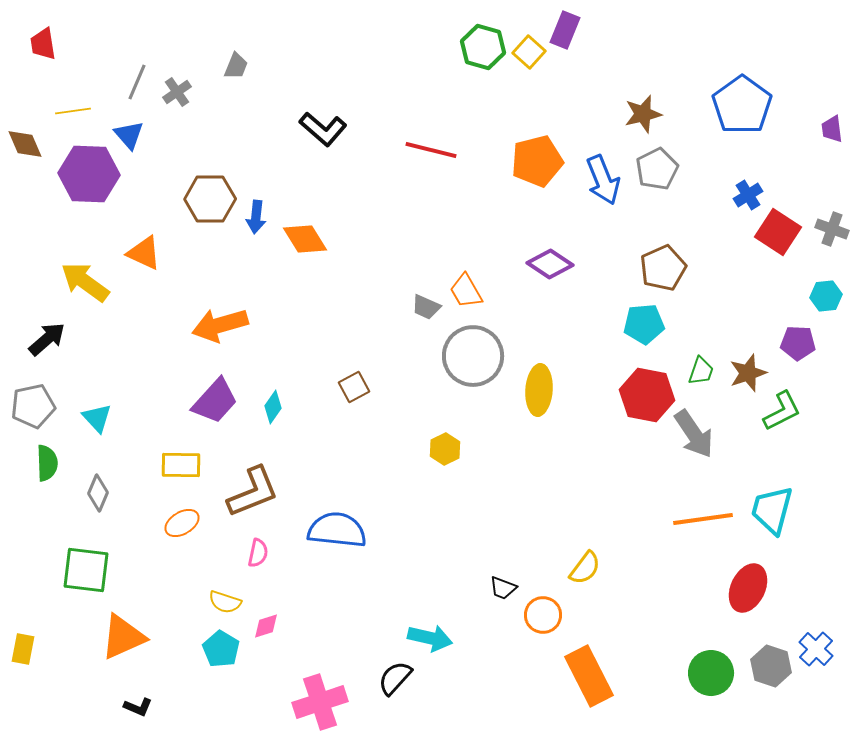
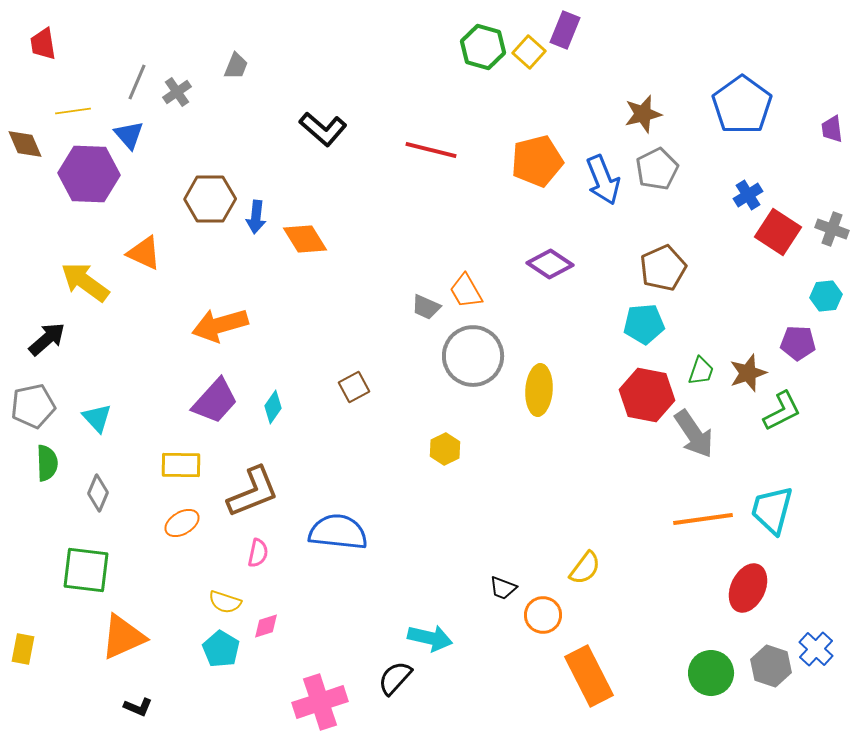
blue semicircle at (337, 530): moved 1 px right, 2 px down
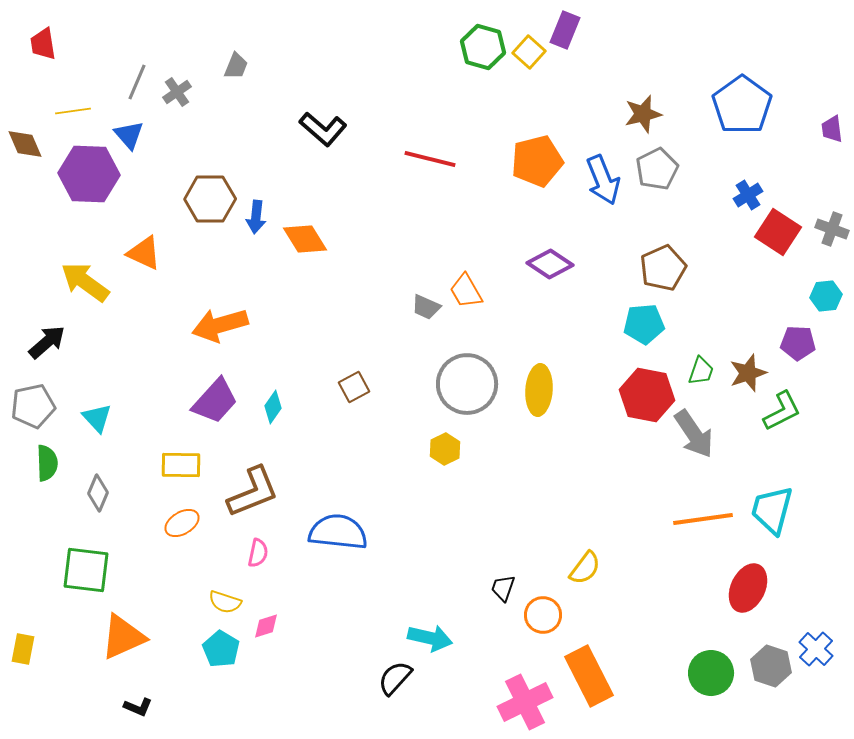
red line at (431, 150): moved 1 px left, 9 px down
black arrow at (47, 339): moved 3 px down
gray circle at (473, 356): moved 6 px left, 28 px down
black trapezoid at (503, 588): rotated 88 degrees clockwise
pink cross at (320, 702): moved 205 px right; rotated 8 degrees counterclockwise
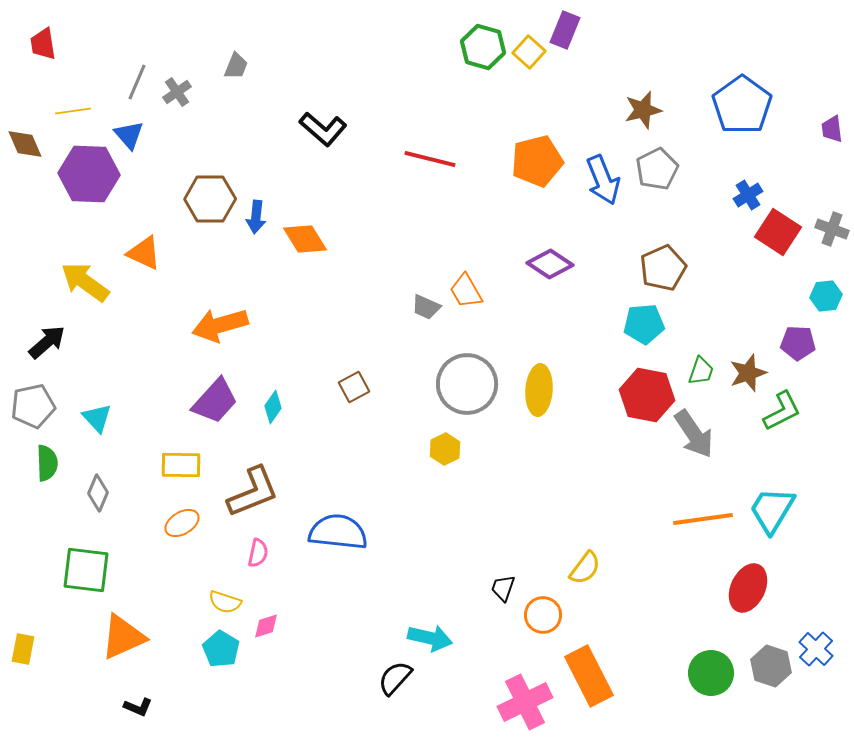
brown star at (643, 114): moved 4 px up
cyan trapezoid at (772, 510): rotated 16 degrees clockwise
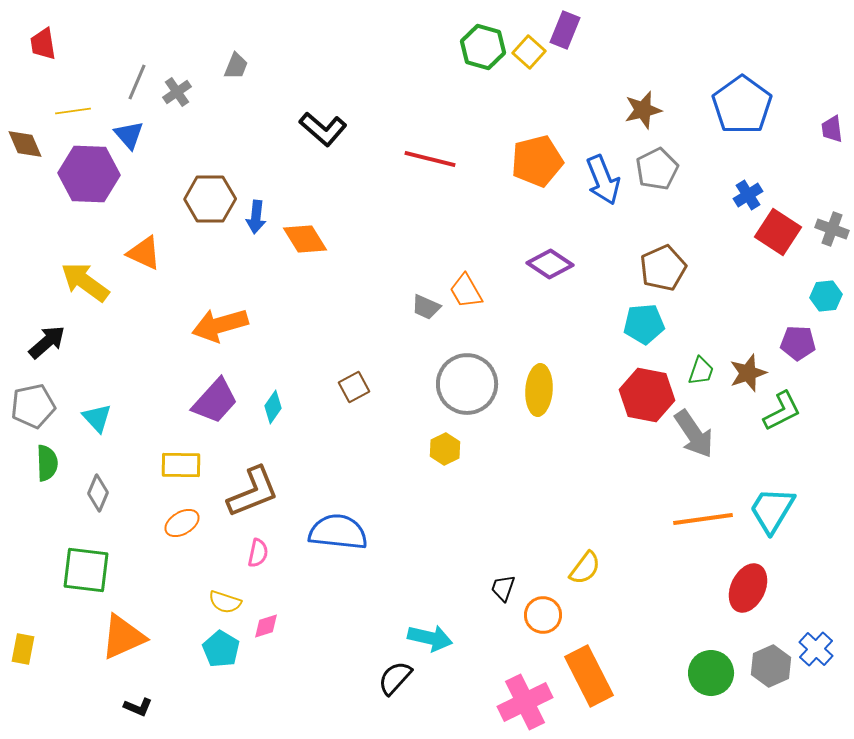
gray hexagon at (771, 666): rotated 18 degrees clockwise
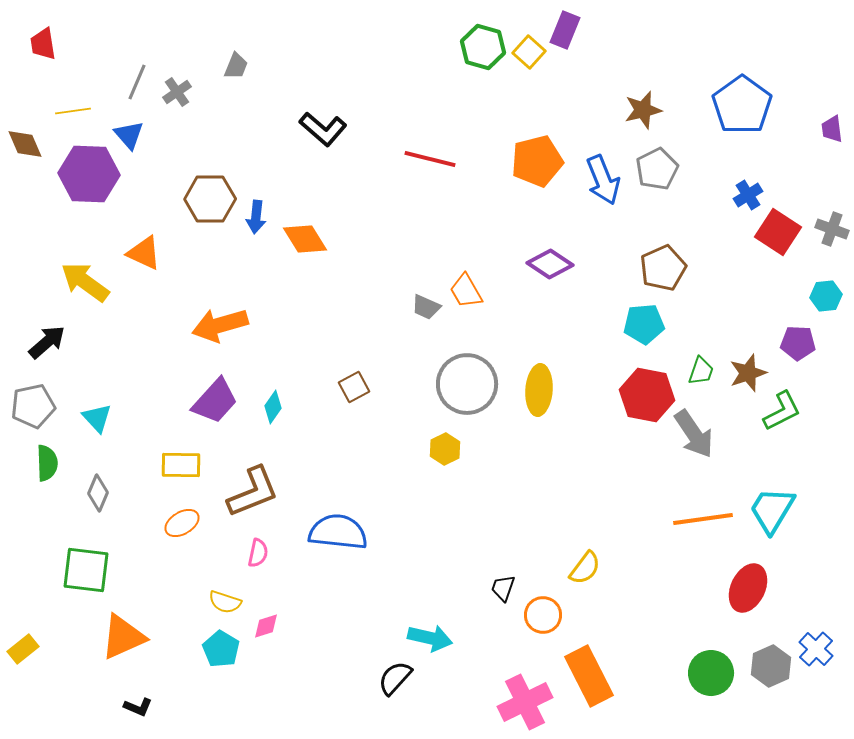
yellow rectangle at (23, 649): rotated 40 degrees clockwise
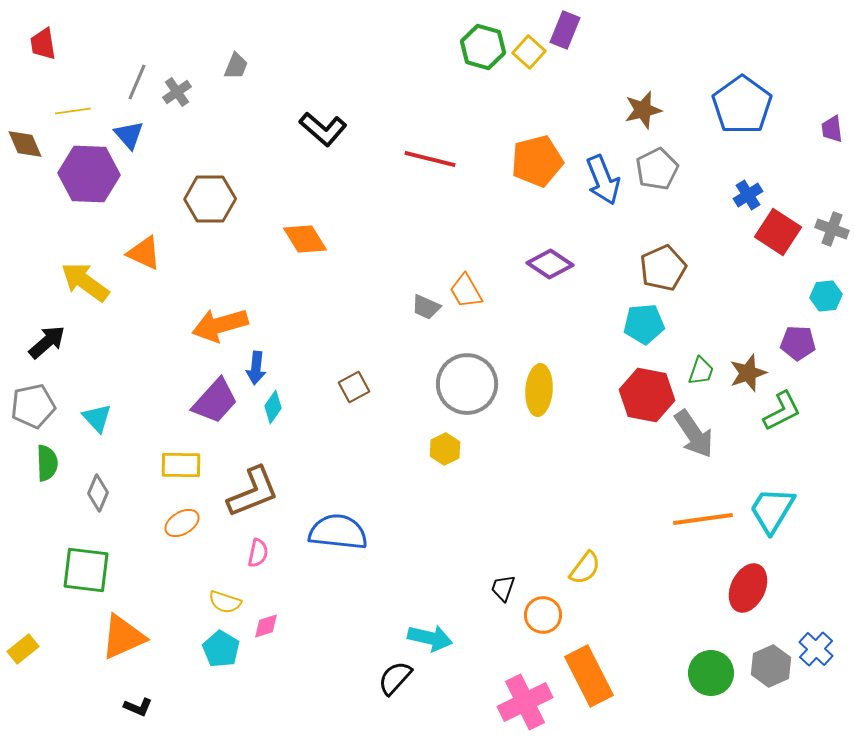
blue arrow at (256, 217): moved 151 px down
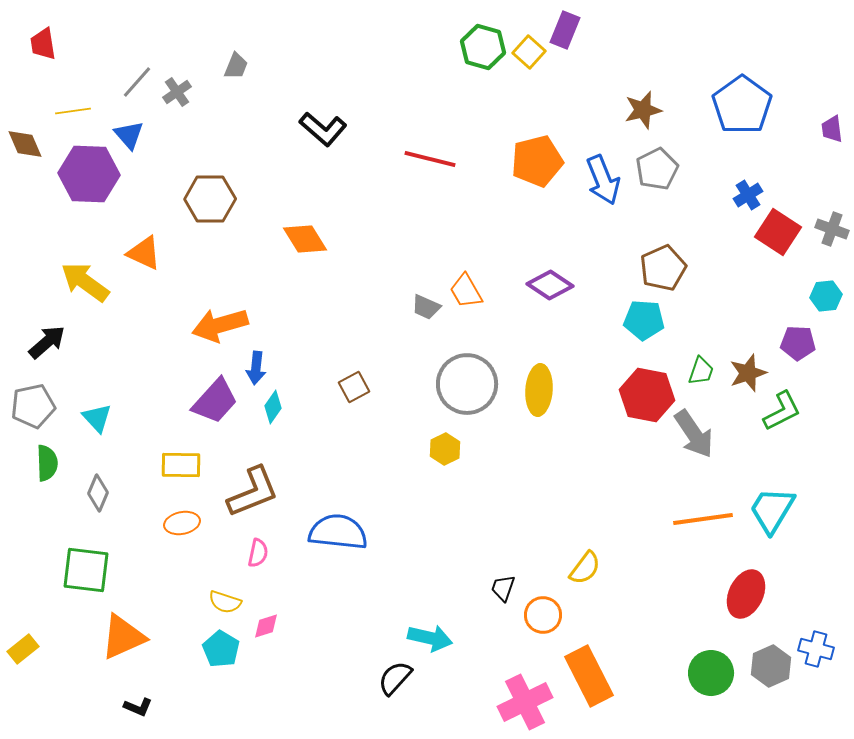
gray line at (137, 82): rotated 18 degrees clockwise
purple diamond at (550, 264): moved 21 px down
cyan pentagon at (644, 324): moved 4 px up; rotated 9 degrees clockwise
orange ellipse at (182, 523): rotated 20 degrees clockwise
red ellipse at (748, 588): moved 2 px left, 6 px down
blue cross at (816, 649): rotated 28 degrees counterclockwise
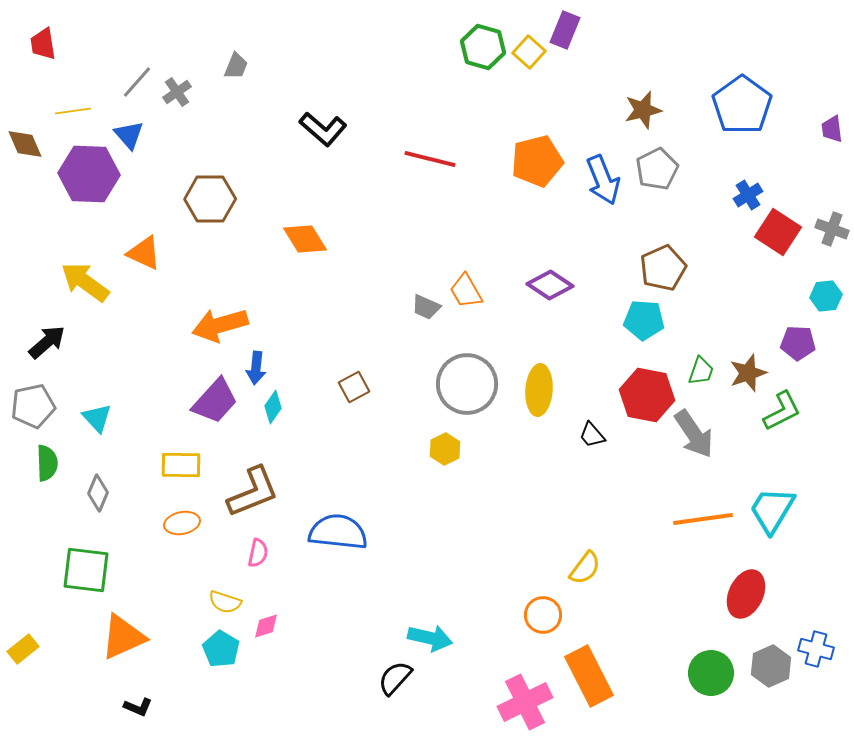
black trapezoid at (503, 588): moved 89 px right, 153 px up; rotated 60 degrees counterclockwise
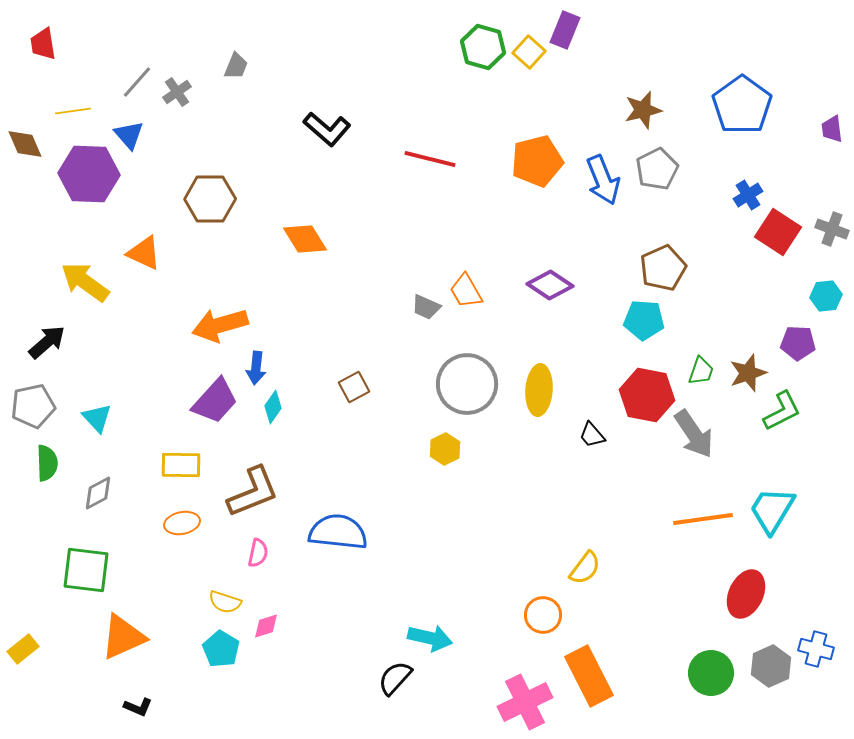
black L-shape at (323, 129): moved 4 px right
gray diamond at (98, 493): rotated 39 degrees clockwise
